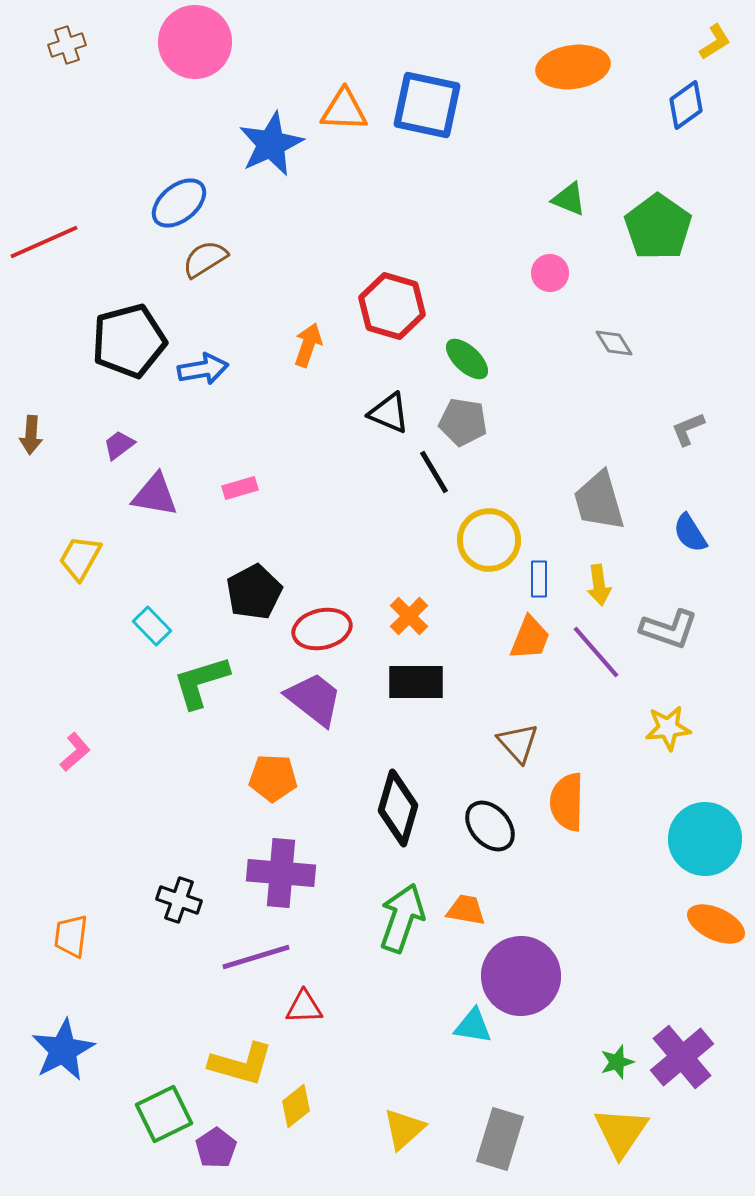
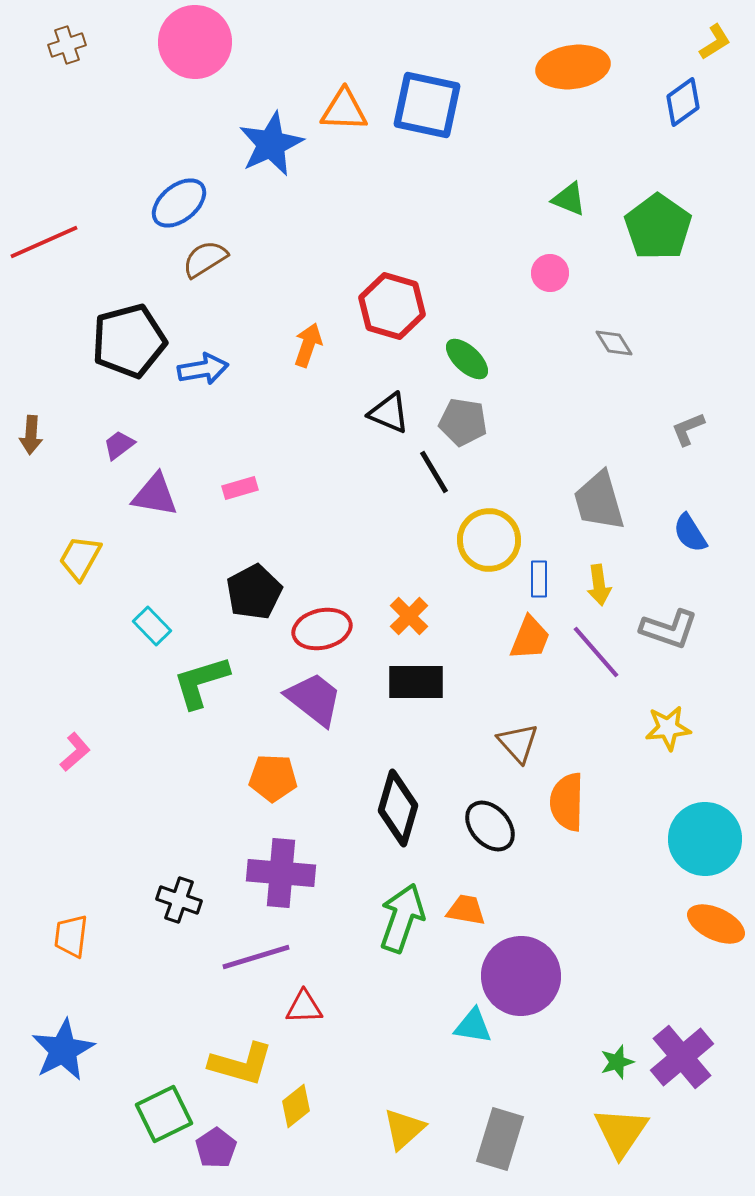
blue diamond at (686, 105): moved 3 px left, 3 px up
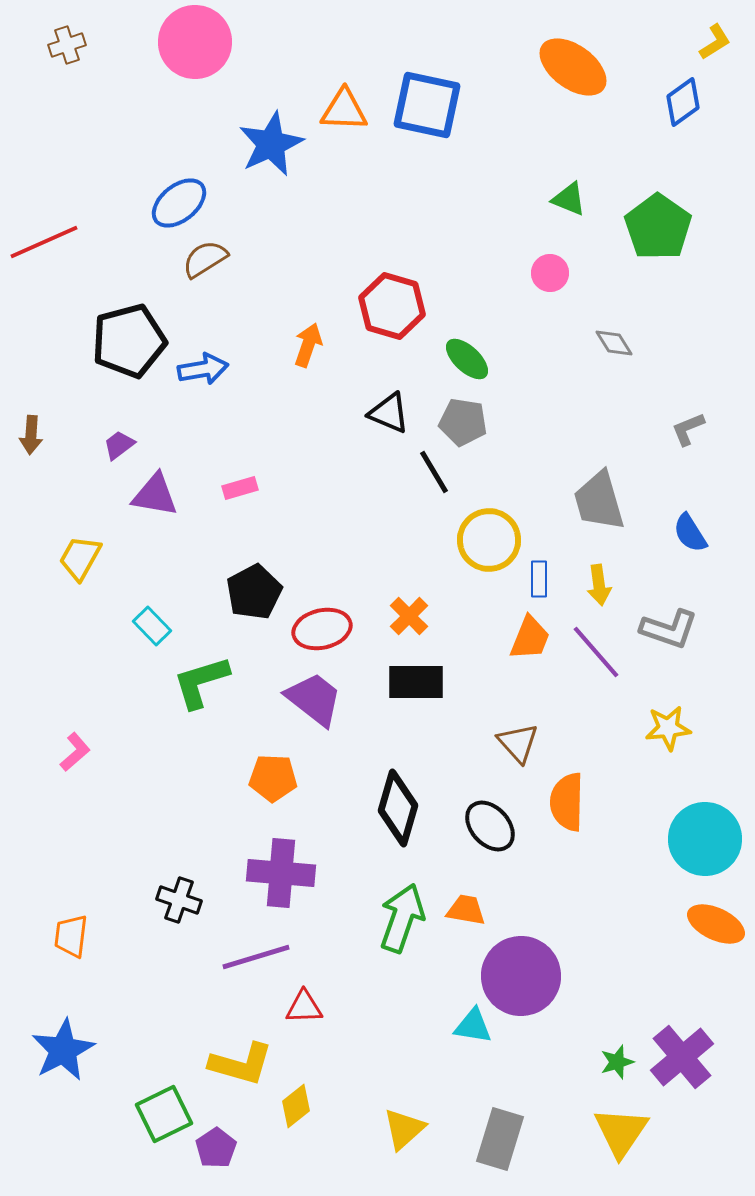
orange ellipse at (573, 67): rotated 44 degrees clockwise
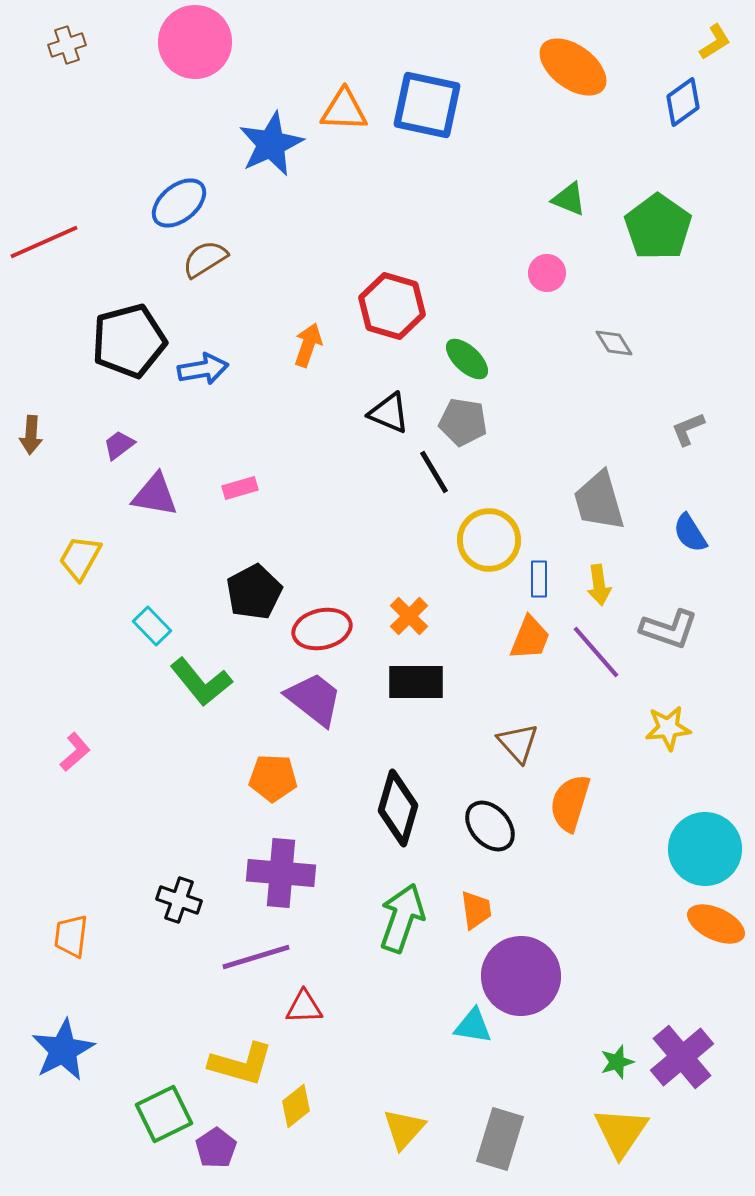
pink circle at (550, 273): moved 3 px left
green L-shape at (201, 682): rotated 112 degrees counterclockwise
orange semicircle at (567, 802): moved 3 px right, 1 px down; rotated 16 degrees clockwise
cyan circle at (705, 839): moved 10 px down
orange trapezoid at (466, 910): moved 10 px right; rotated 72 degrees clockwise
yellow triangle at (404, 1129): rotated 6 degrees counterclockwise
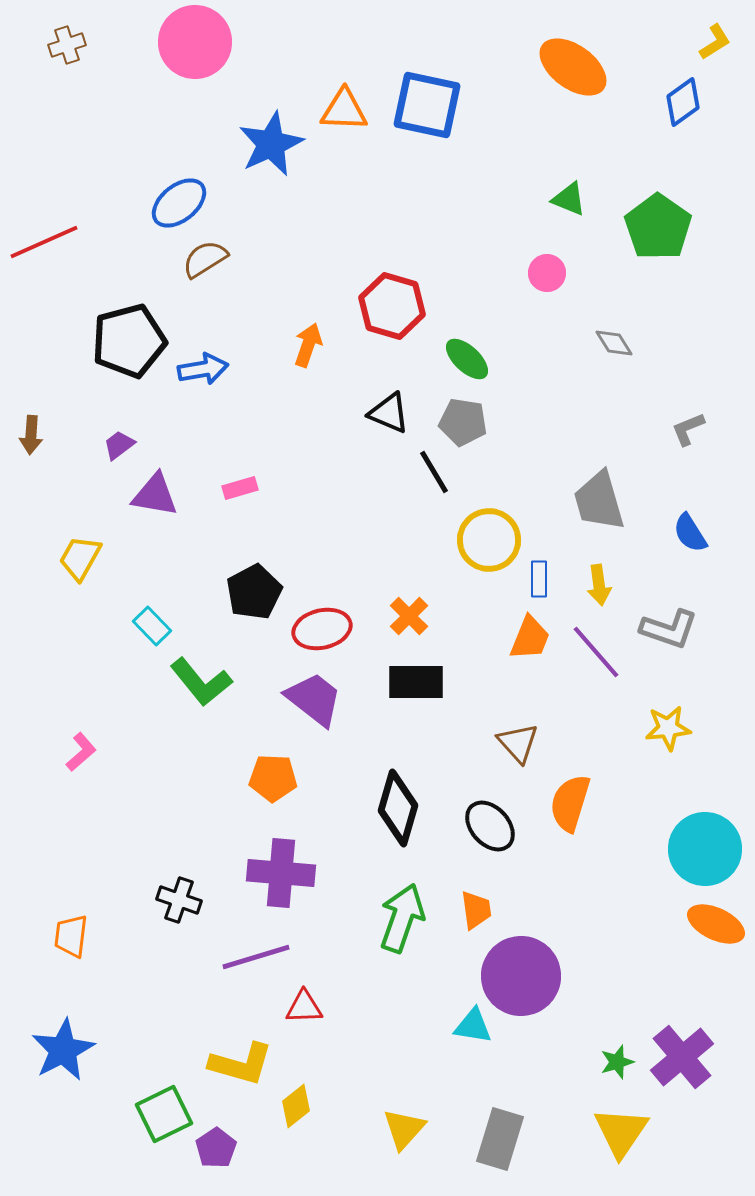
pink L-shape at (75, 752): moved 6 px right
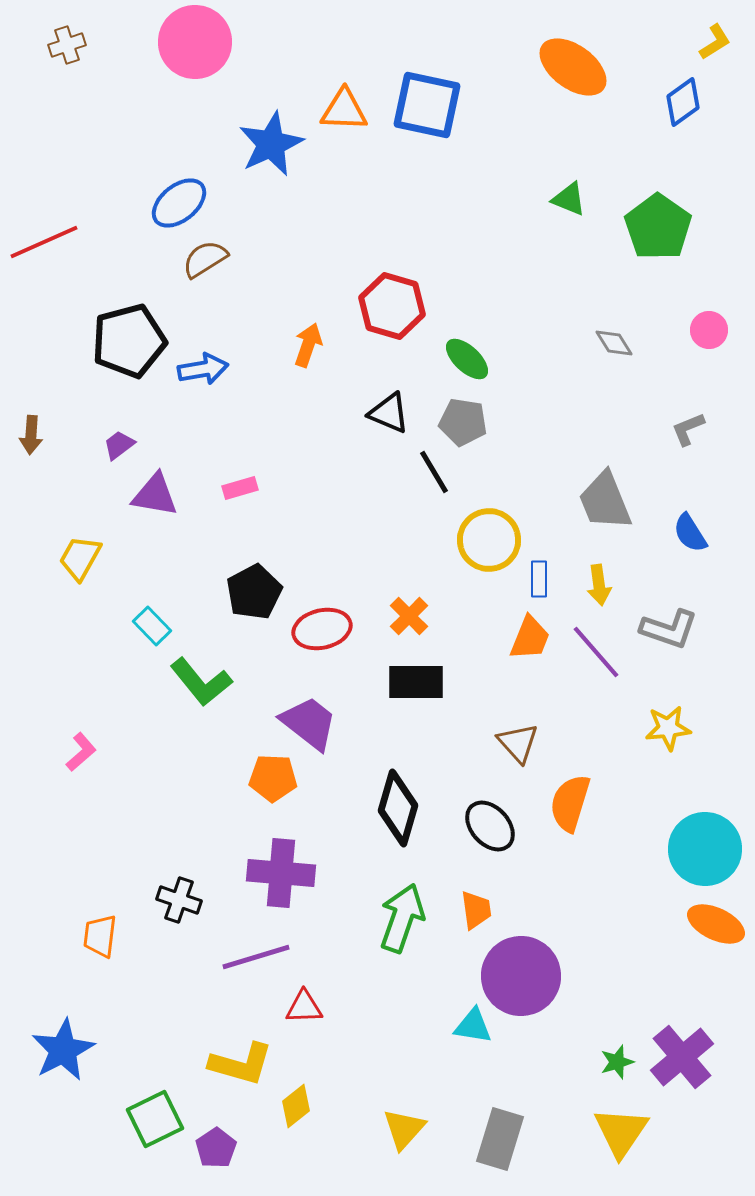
pink circle at (547, 273): moved 162 px right, 57 px down
gray trapezoid at (599, 501): moved 6 px right; rotated 6 degrees counterclockwise
purple trapezoid at (314, 699): moved 5 px left, 24 px down
orange trapezoid at (71, 936): moved 29 px right
green square at (164, 1114): moved 9 px left, 5 px down
